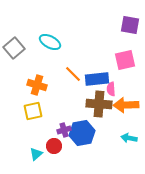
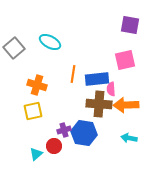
orange line: rotated 54 degrees clockwise
blue hexagon: moved 2 px right; rotated 20 degrees clockwise
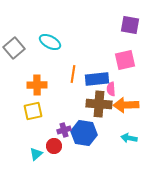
orange cross: rotated 18 degrees counterclockwise
